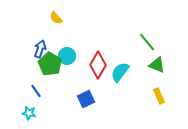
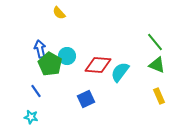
yellow semicircle: moved 3 px right, 5 px up
green line: moved 8 px right
blue arrow: rotated 30 degrees counterclockwise
red diamond: rotated 64 degrees clockwise
cyan star: moved 2 px right, 4 px down
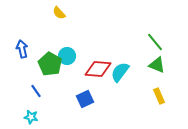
blue arrow: moved 18 px left
red diamond: moved 4 px down
blue square: moved 1 px left
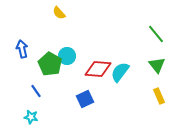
green line: moved 1 px right, 8 px up
green triangle: rotated 30 degrees clockwise
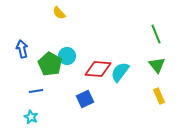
green line: rotated 18 degrees clockwise
blue line: rotated 64 degrees counterclockwise
cyan star: rotated 16 degrees clockwise
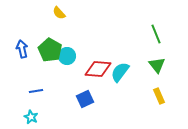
green pentagon: moved 14 px up
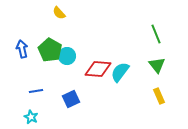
blue square: moved 14 px left
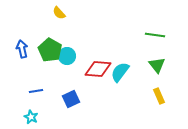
green line: moved 1 px left, 1 px down; rotated 60 degrees counterclockwise
